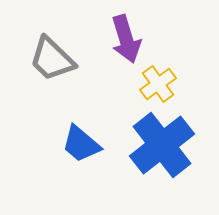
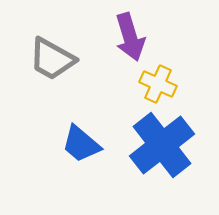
purple arrow: moved 4 px right, 2 px up
gray trapezoid: rotated 15 degrees counterclockwise
yellow cross: rotated 30 degrees counterclockwise
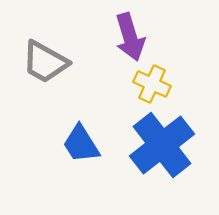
gray trapezoid: moved 7 px left, 3 px down
yellow cross: moved 6 px left
blue trapezoid: rotated 18 degrees clockwise
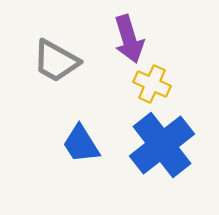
purple arrow: moved 1 px left, 2 px down
gray trapezoid: moved 11 px right, 1 px up
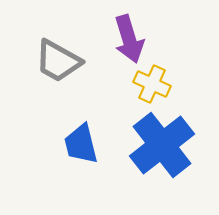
gray trapezoid: moved 2 px right
blue trapezoid: rotated 18 degrees clockwise
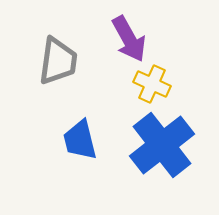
purple arrow: rotated 12 degrees counterclockwise
gray trapezoid: rotated 111 degrees counterclockwise
blue trapezoid: moved 1 px left, 4 px up
